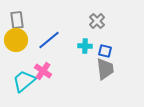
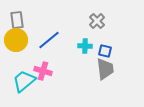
pink cross: rotated 18 degrees counterclockwise
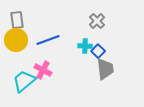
blue line: moved 1 px left; rotated 20 degrees clockwise
blue square: moved 7 px left; rotated 32 degrees clockwise
pink cross: moved 1 px up; rotated 12 degrees clockwise
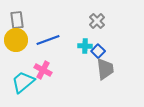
cyan trapezoid: moved 1 px left, 1 px down
